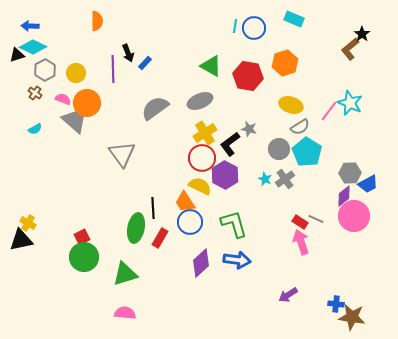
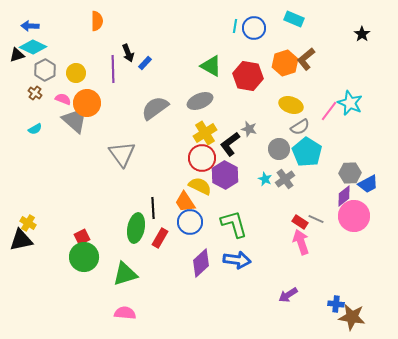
brown L-shape at (350, 49): moved 44 px left, 10 px down
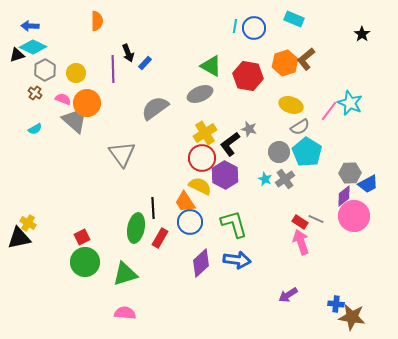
gray ellipse at (200, 101): moved 7 px up
gray circle at (279, 149): moved 3 px down
black triangle at (21, 240): moved 2 px left, 2 px up
green circle at (84, 257): moved 1 px right, 5 px down
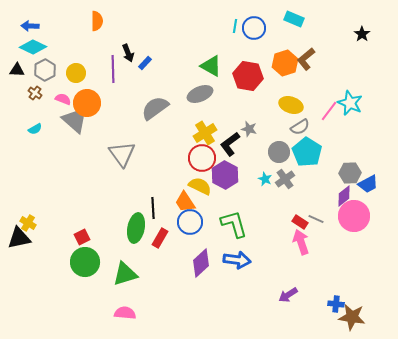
black triangle at (17, 55): moved 15 px down; rotated 21 degrees clockwise
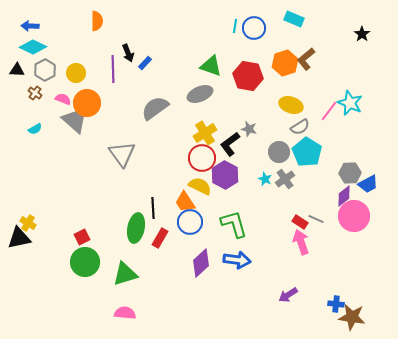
green triangle at (211, 66): rotated 10 degrees counterclockwise
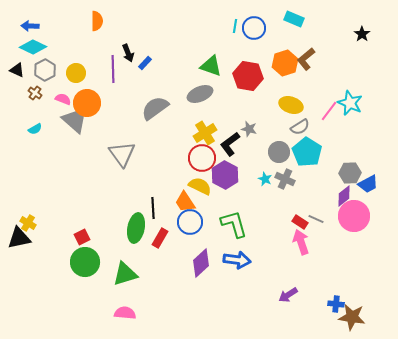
black triangle at (17, 70): rotated 21 degrees clockwise
gray cross at (285, 179): rotated 30 degrees counterclockwise
